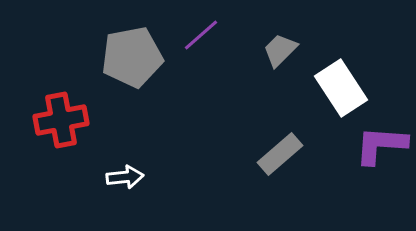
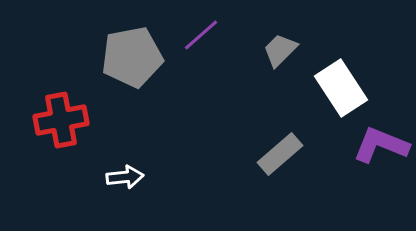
purple L-shape: rotated 18 degrees clockwise
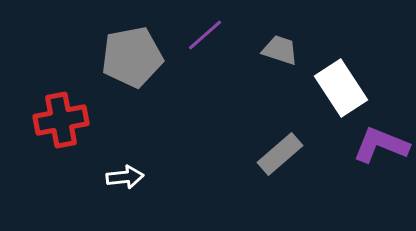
purple line: moved 4 px right
gray trapezoid: rotated 63 degrees clockwise
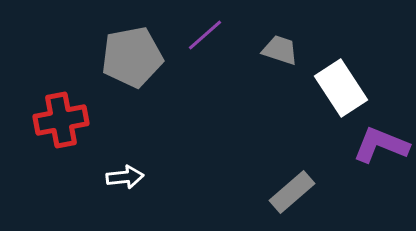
gray rectangle: moved 12 px right, 38 px down
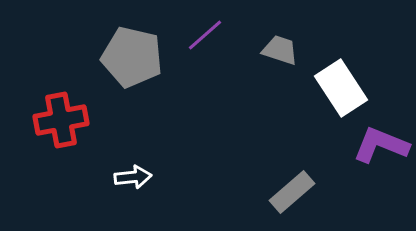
gray pentagon: rotated 24 degrees clockwise
white arrow: moved 8 px right
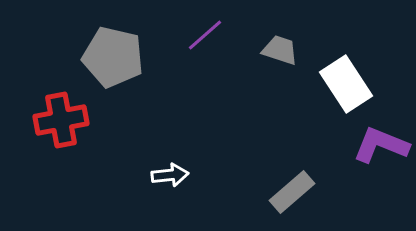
gray pentagon: moved 19 px left
white rectangle: moved 5 px right, 4 px up
white arrow: moved 37 px right, 2 px up
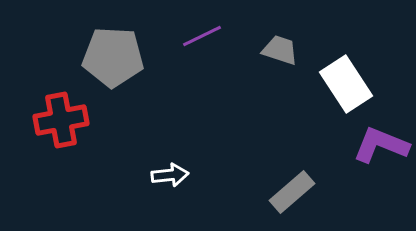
purple line: moved 3 px left, 1 px down; rotated 15 degrees clockwise
gray pentagon: rotated 10 degrees counterclockwise
